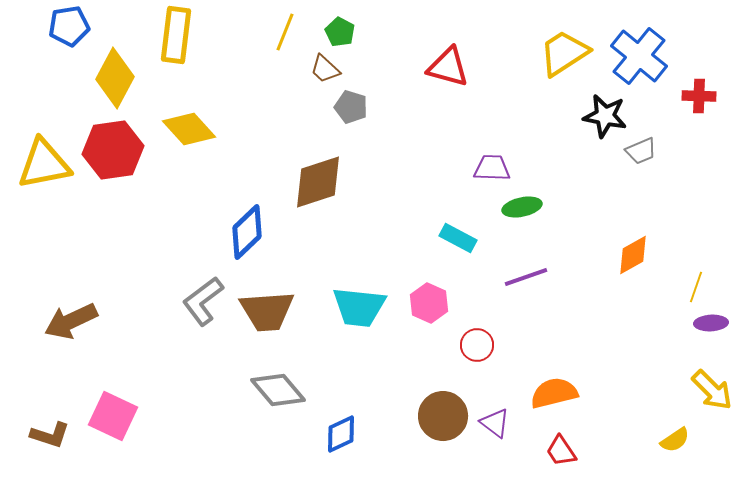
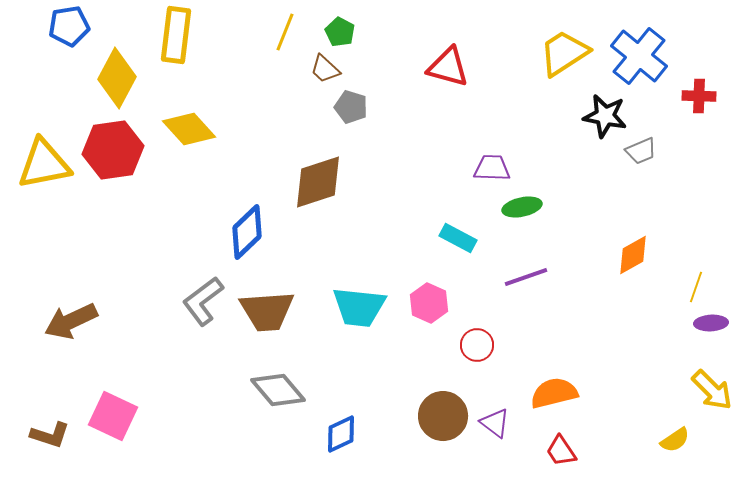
yellow diamond at (115, 78): moved 2 px right
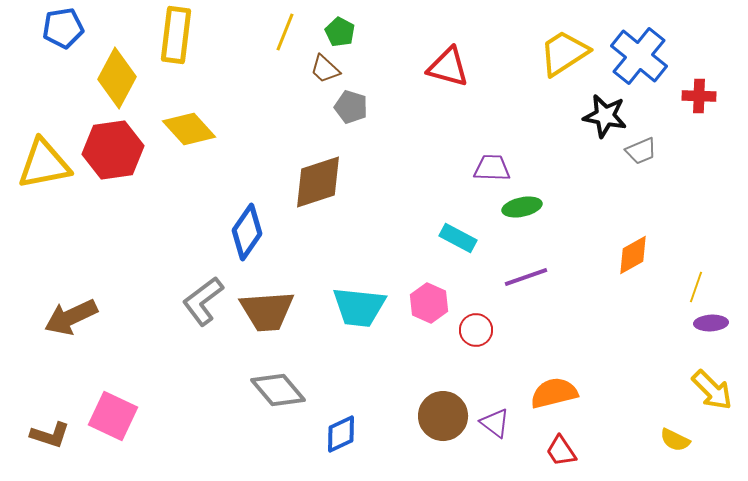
blue pentagon at (69, 26): moved 6 px left, 2 px down
blue diamond at (247, 232): rotated 12 degrees counterclockwise
brown arrow at (71, 321): moved 4 px up
red circle at (477, 345): moved 1 px left, 15 px up
yellow semicircle at (675, 440): rotated 60 degrees clockwise
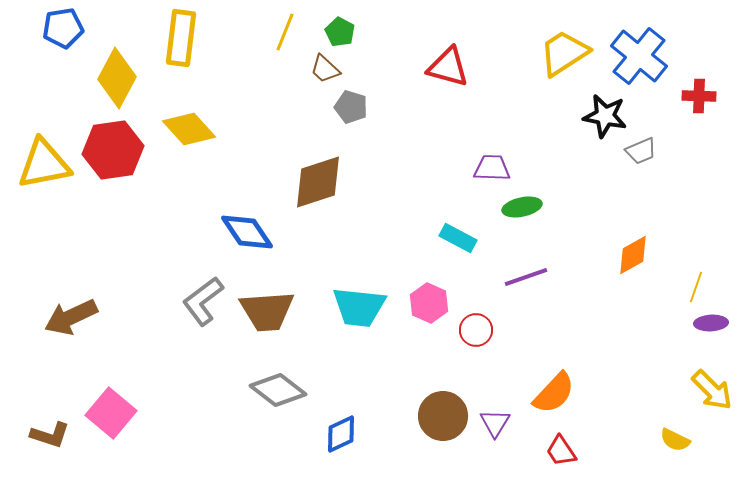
yellow rectangle at (176, 35): moved 5 px right, 3 px down
blue diamond at (247, 232): rotated 68 degrees counterclockwise
gray diamond at (278, 390): rotated 12 degrees counterclockwise
orange semicircle at (554, 393): rotated 147 degrees clockwise
pink square at (113, 416): moved 2 px left, 3 px up; rotated 15 degrees clockwise
purple triangle at (495, 423): rotated 24 degrees clockwise
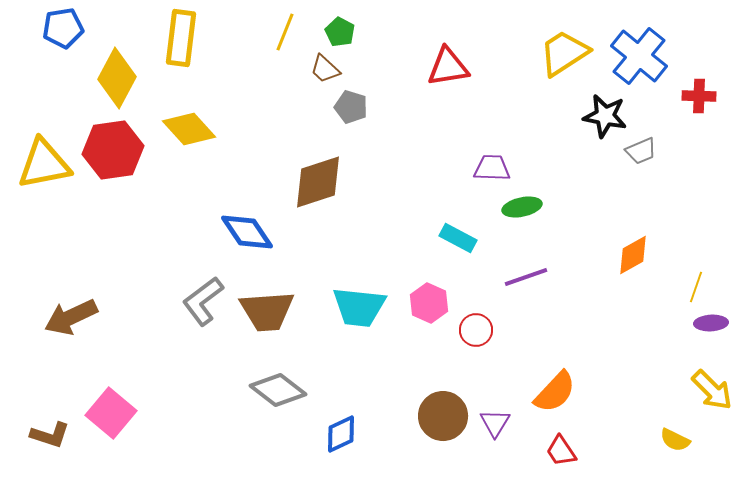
red triangle at (448, 67): rotated 24 degrees counterclockwise
orange semicircle at (554, 393): moved 1 px right, 1 px up
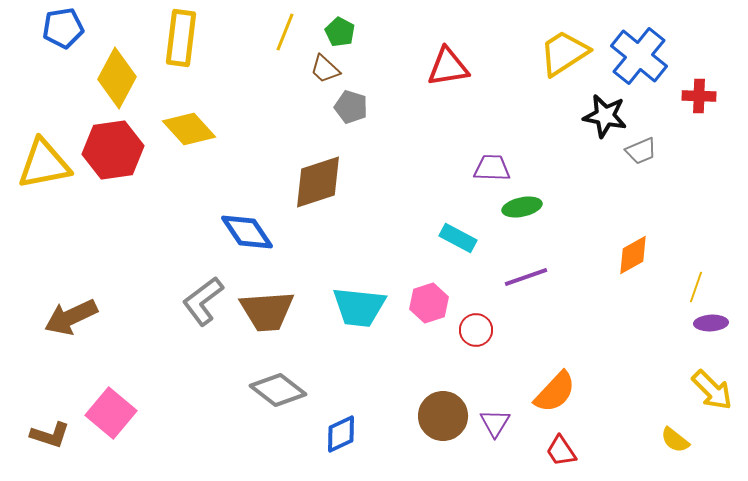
pink hexagon at (429, 303): rotated 18 degrees clockwise
yellow semicircle at (675, 440): rotated 12 degrees clockwise
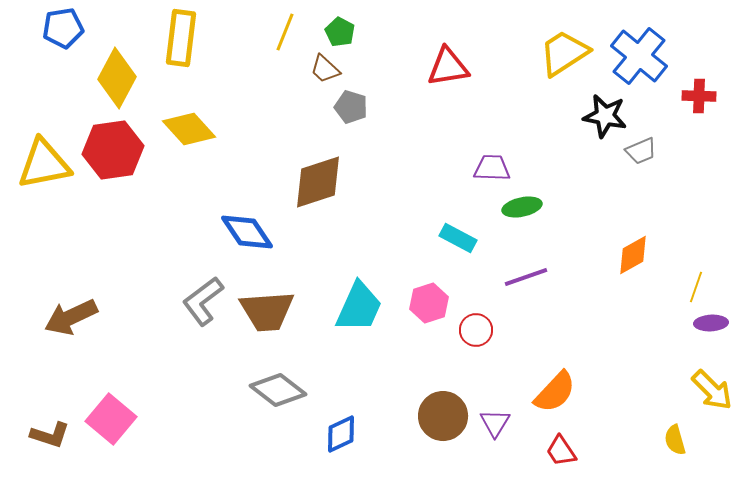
cyan trapezoid at (359, 307): rotated 72 degrees counterclockwise
pink square at (111, 413): moved 6 px down
yellow semicircle at (675, 440): rotated 36 degrees clockwise
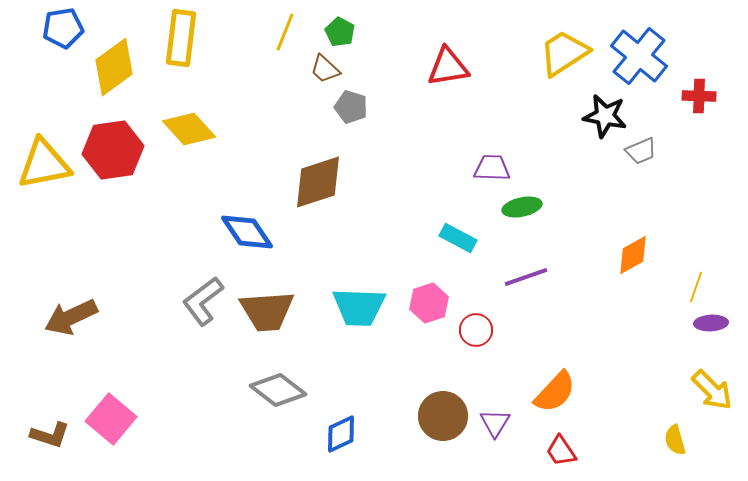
yellow diamond at (117, 78): moved 3 px left, 11 px up; rotated 26 degrees clockwise
cyan trapezoid at (359, 307): rotated 68 degrees clockwise
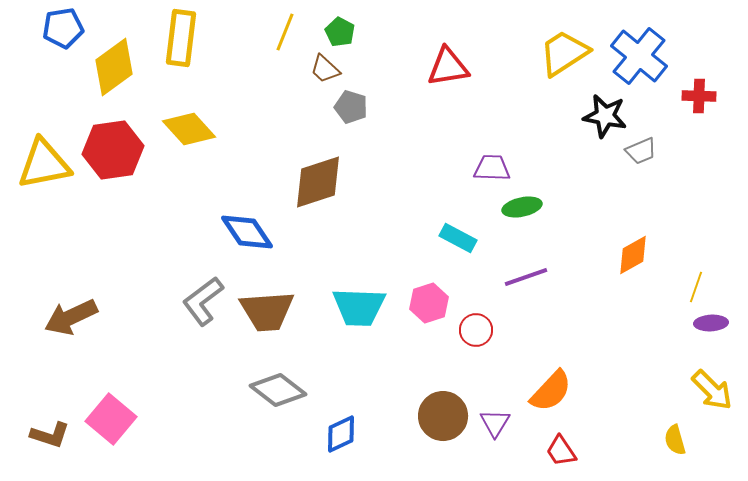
orange semicircle at (555, 392): moved 4 px left, 1 px up
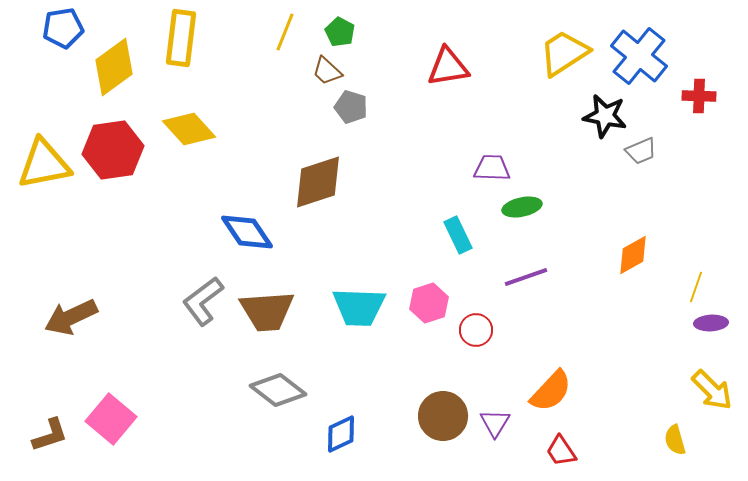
brown trapezoid at (325, 69): moved 2 px right, 2 px down
cyan rectangle at (458, 238): moved 3 px up; rotated 36 degrees clockwise
brown L-shape at (50, 435): rotated 36 degrees counterclockwise
